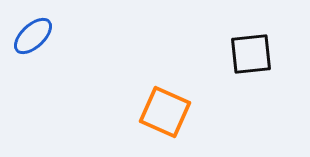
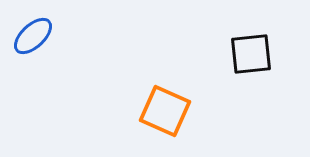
orange square: moved 1 px up
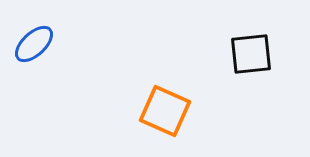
blue ellipse: moved 1 px right, 8 px down
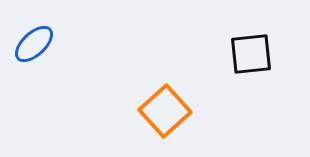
orange square: rotated 24 degrees clockwise
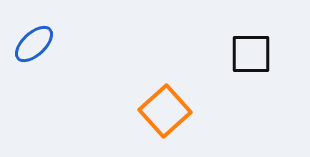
black square: rotated 6 degrees clockwise
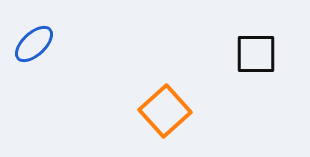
black square: moved 5 px right
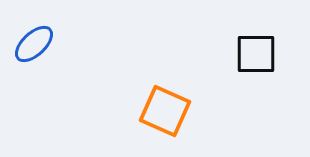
orange square: rotated 24 degrees counterclockwise
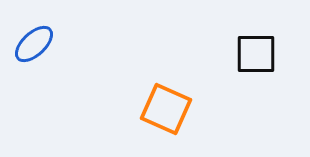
orange square: moved 1 px right, 2 px up
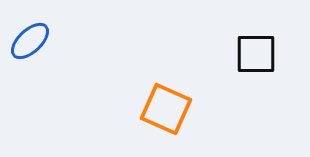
blue ellipse: moved 4 px left, 3 px up
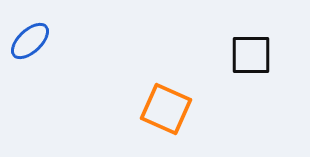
black square: moved 5 px left, 1 px down
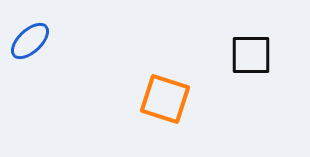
orange square: moved 1 px left, 10 px up; rotated 6 degrees counterclockwise
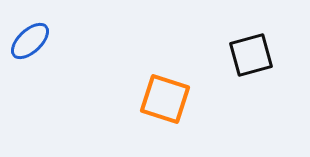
black square: rotated 15 degrees counterclockwise
